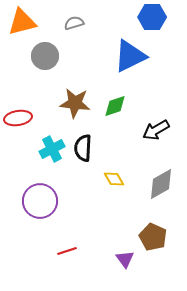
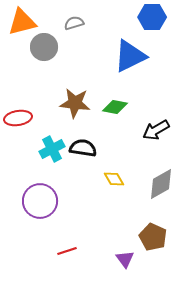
gray circle: moved 1 px left, 9 px up
green diamond: moved 1 px down; rotated 30 degrees clockwise
black semicircle: rotated 96 degrees clockwise
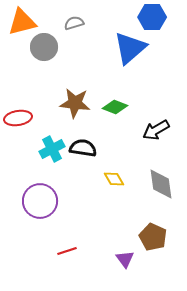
blue triangle: moved 8 px up; rotated 15 degrees counterclockwise
green diamond: rotated 10 degrees clockwise
gray diamond: rotated 68 degrees counterclockwise
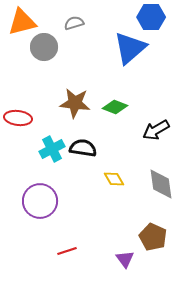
blue hexagon: moved 1 px left
red ellipse: rotated 16 degrees clockwise
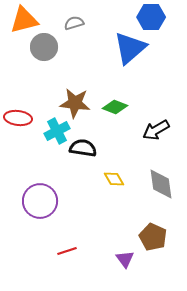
orange triangle: moved 2 px right, 2 px up
cyan cross: moved 5 px right, 18 px up
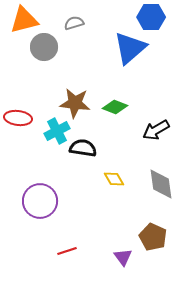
purple triangle: moved 2 px left, 2 px up
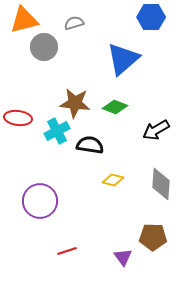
blue triangle: moved 7 px left, 11 px down
black semicircle: moved 7 px right, 3 px up
yellow diamond: moved 1 px left, 1 px down; rotated 45 degrees counterclockwise
gray diamond: rotated 12 degrees clockwise
brown pentagon: rotated 24 degrees counterclockwise
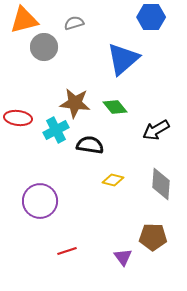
green diamond: rotated 30 degrees clockwise
cyan cross: moved 1 px left, 1 px up
